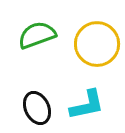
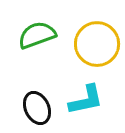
cyan L-shape: moved 1 px left, 5 px up
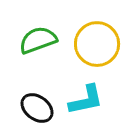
green semicircle: moved 1 px right, 5 px down
black ellipse: rotated 28 degrees counterclockwise
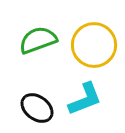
yellow circle: moved 3 px left, 1 px down
cyan L-shape: moved 1 px left, 1 px up; rotated 9 degrees counterclockwise
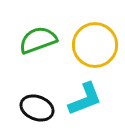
yellow circle: moved 1 px right
black ellipse: rotated 16 degrees counterclockwise
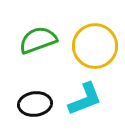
yellow circle: moved 1 px down
black ellipse: moved 2 px left, 4 px up; rotated 28 degrees counterclockwise
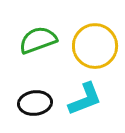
black ellipse: moved 1 px up
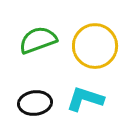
cyan L-shape: rotated 141 degrees counterclockwise
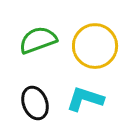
black ellipse: rotated 76 degrees clockwise
